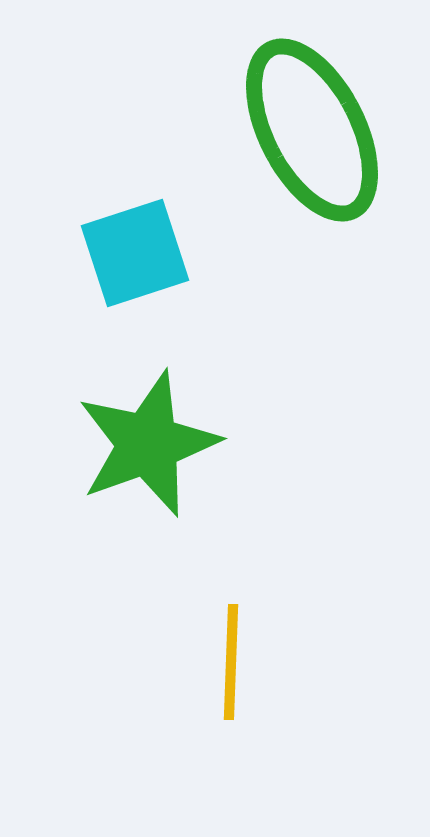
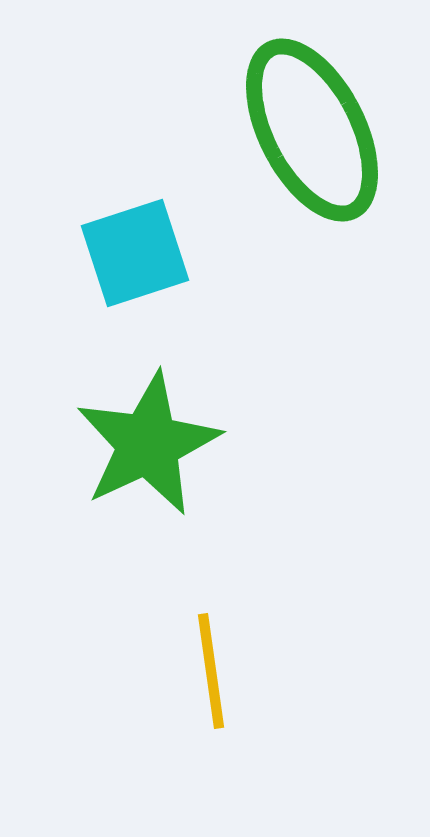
green star: rotated 5 degrees counterclockwise
yellow line: moved 20 px left, 9 px down; rotated 10 degrees counterclockwise
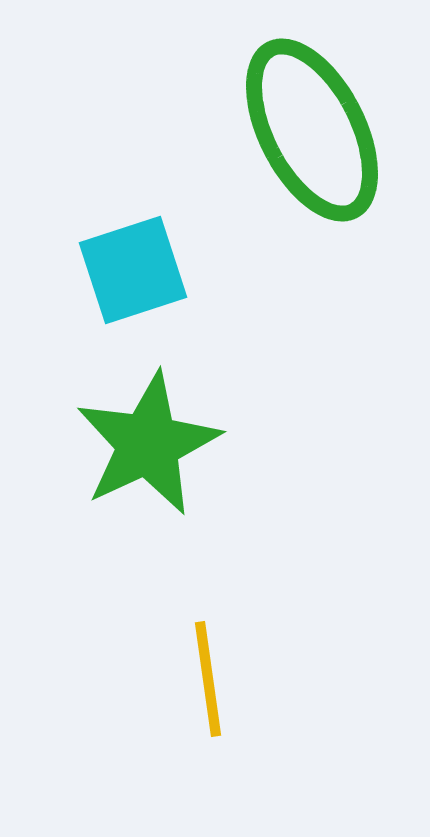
cyan square: moved 2 px left, 17 px down
yellow line: moved 3 px left, 8 px down
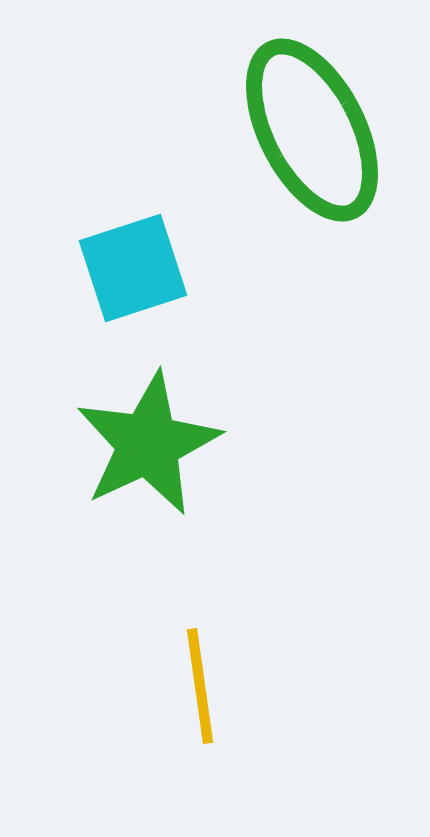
cyan square: moved 2 px up
yellow line: moved 8 px left, 7 px down
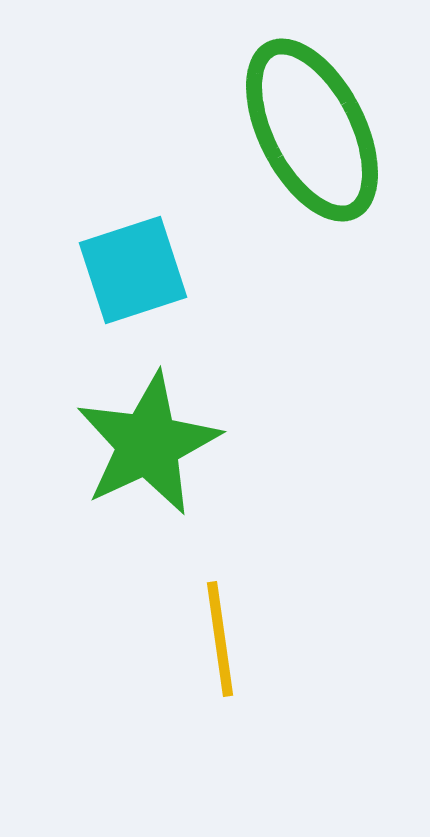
cyan square: moved 2 px down
yellow line: moved 20 px right, 47 px up
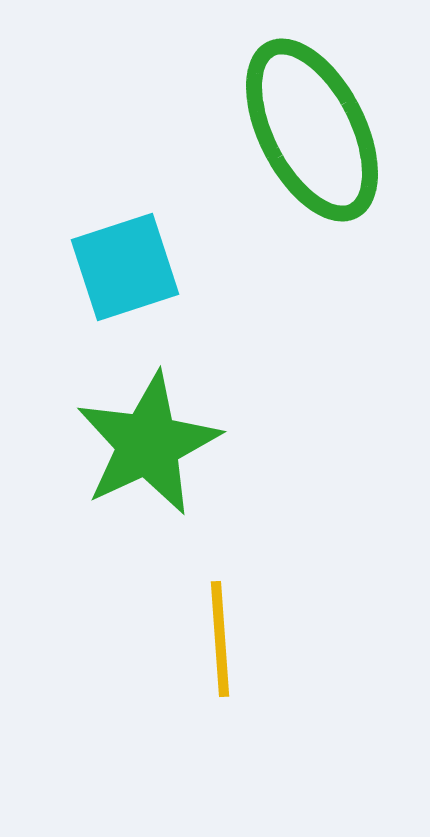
cyan square: moved 8 px left, 3 px up
yellow line: rotated 4 degrees clockwise
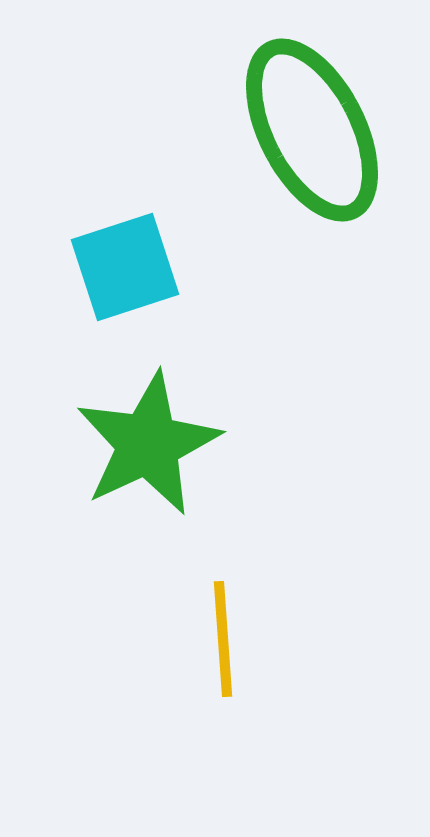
yellow line: moved 3 px right
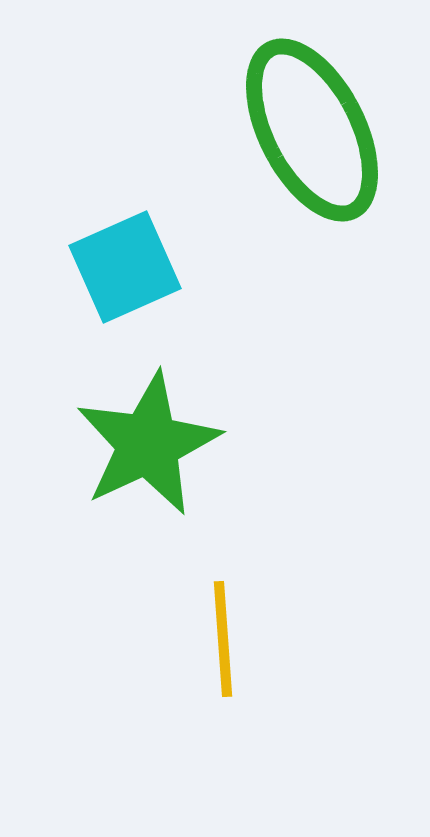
cyan square: rotated 6 degrees counterclockwise
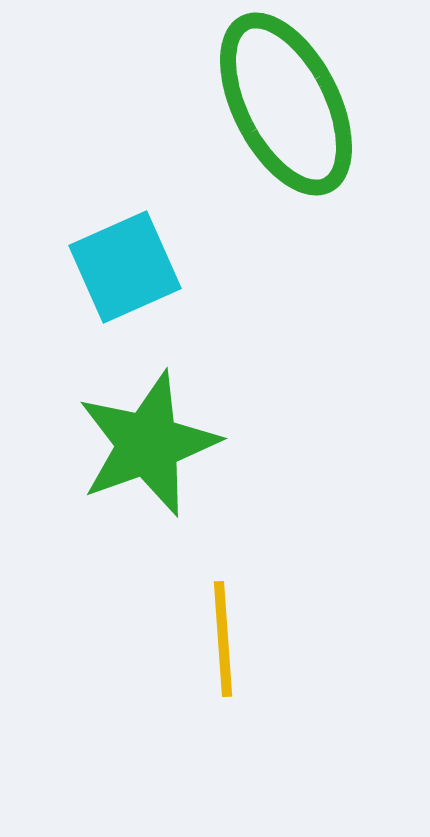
green ellipse: moved 26 px left, 26 px up
green star: rotated 5 degrees clockwise
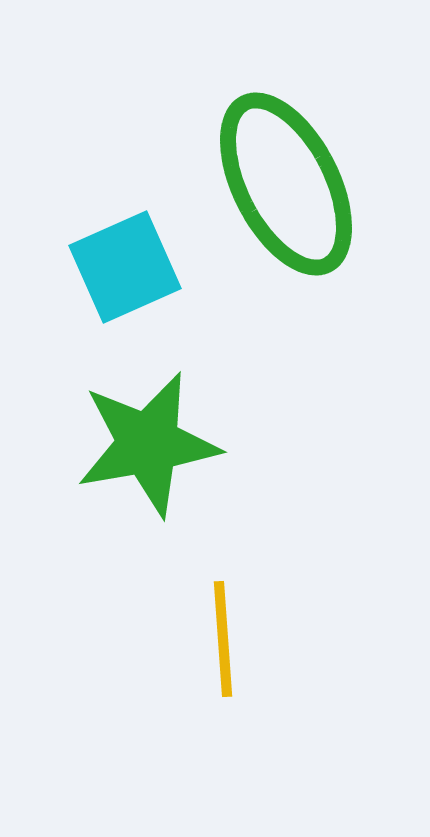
green ellipse: moved 80 px down
green star: rotated 10 degrees clockwise
